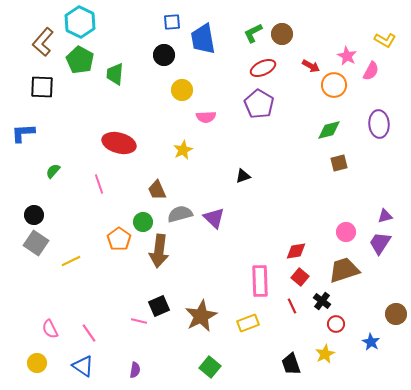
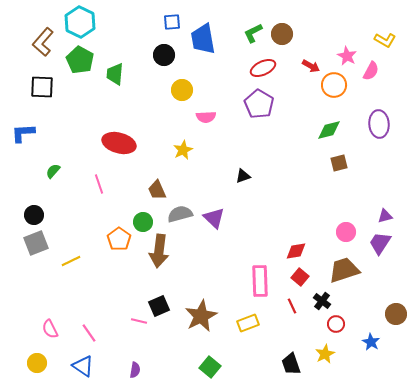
gray square at (36, 243): rotated 35 degrees clockwise
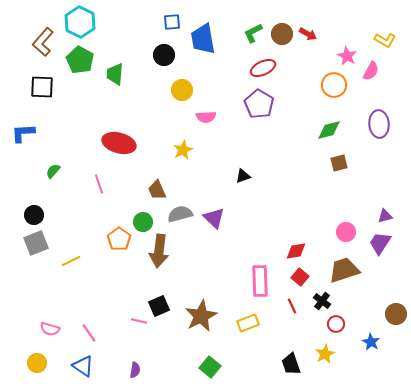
red arrow at (311, 66): moved 3 px left, 32 px up
pink semicircle at (50, 329): rotated 48 degrees counterclockwise
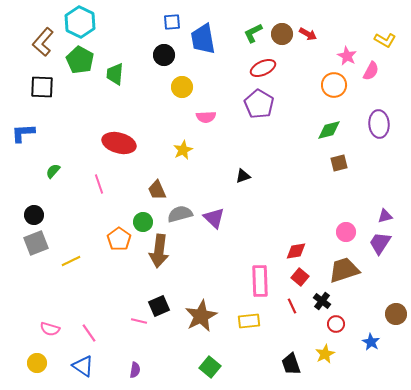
yellow circle at (182, 90): moved 3 px up
yellow rectangle at (248, 323): moved 1 px right, 2 px up; rotated 15 degrees clockwise
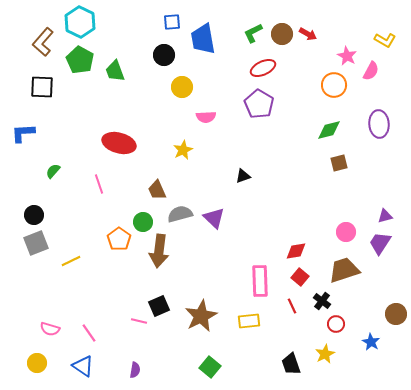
green trapezoid at (115, 74): moved 3 px up; rotated 25 degrees counterclockwise
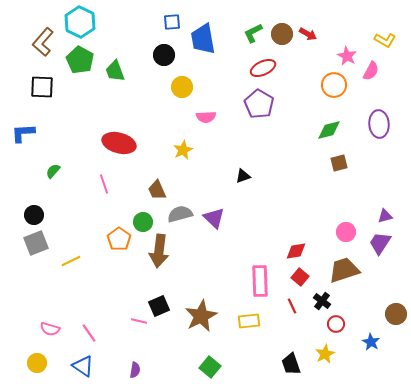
pink line at (99, 184): moved 5 px right
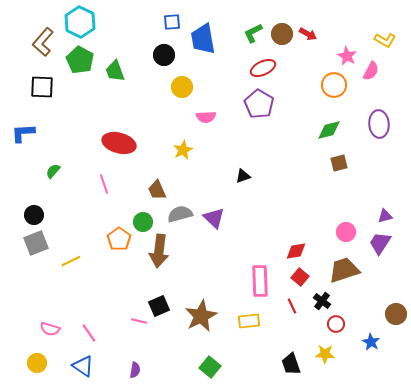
yellow star at (325, 354): rotated 30 degrees clockwise
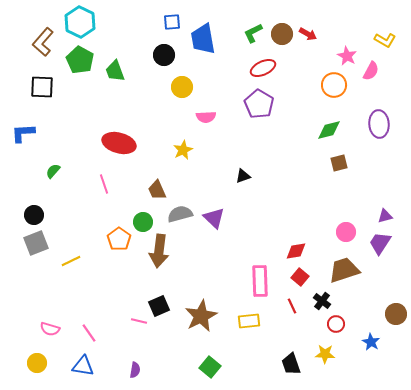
blue triangle at (83, 366): rotated 25 degrees counterclockwise
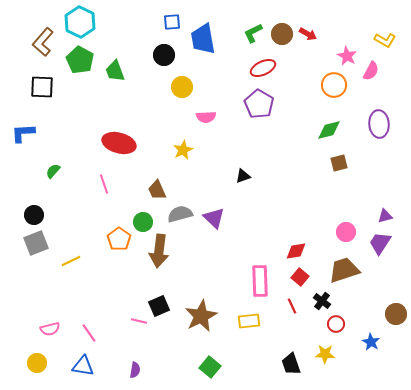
pink semicircle at (50, 329): rotated 30 degrees counterclockwise
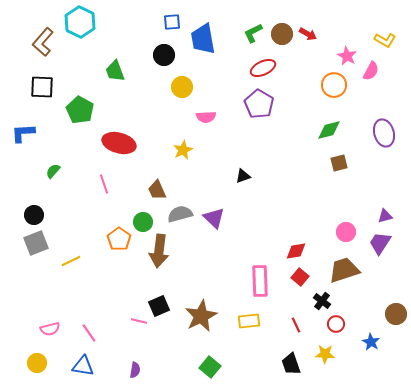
green pentagon at (80, 60): moved 50 px down
purple ellipse at (379, 124): moved 5 px right, 9 px down; rotated 12 degrees counterclockwise
red line at (292, 306): moved 4 px right, 19 px down
